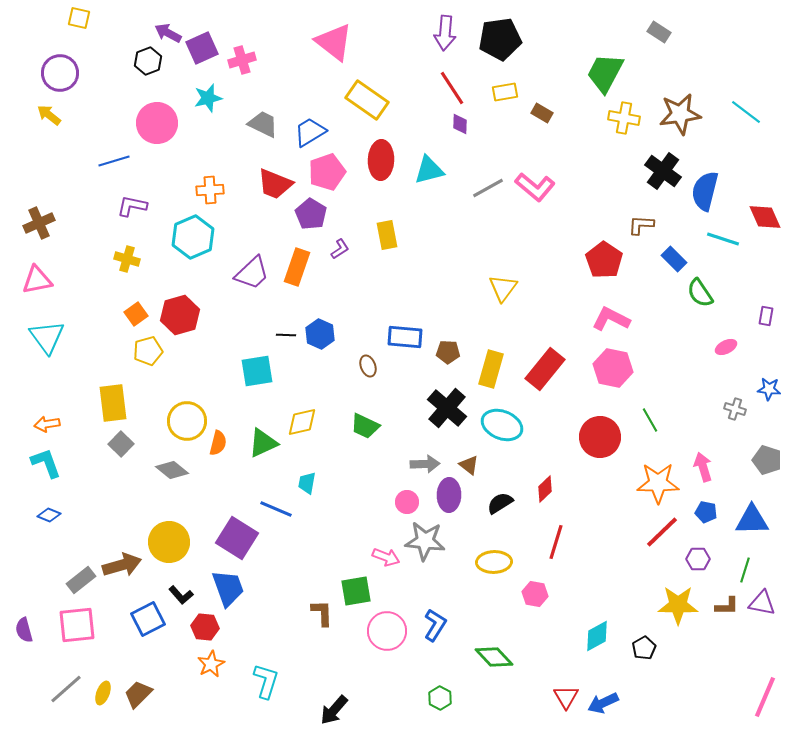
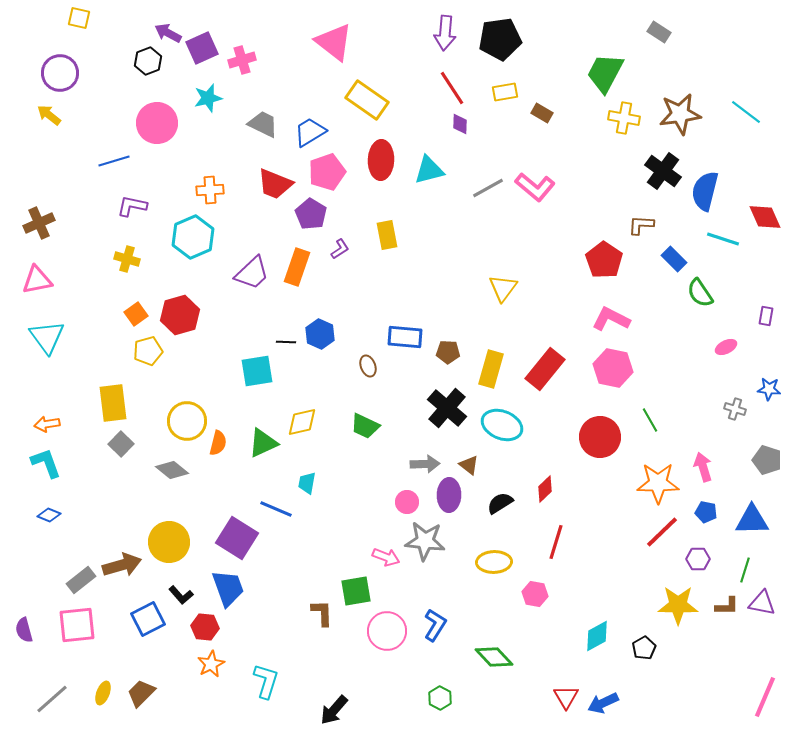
black line at (286, 335): moved 7 px down
gray line at (66, 689): moved 14 px left, 10 px down
brown trapezoid at (138, 694): moved 3 px right, 1 px up
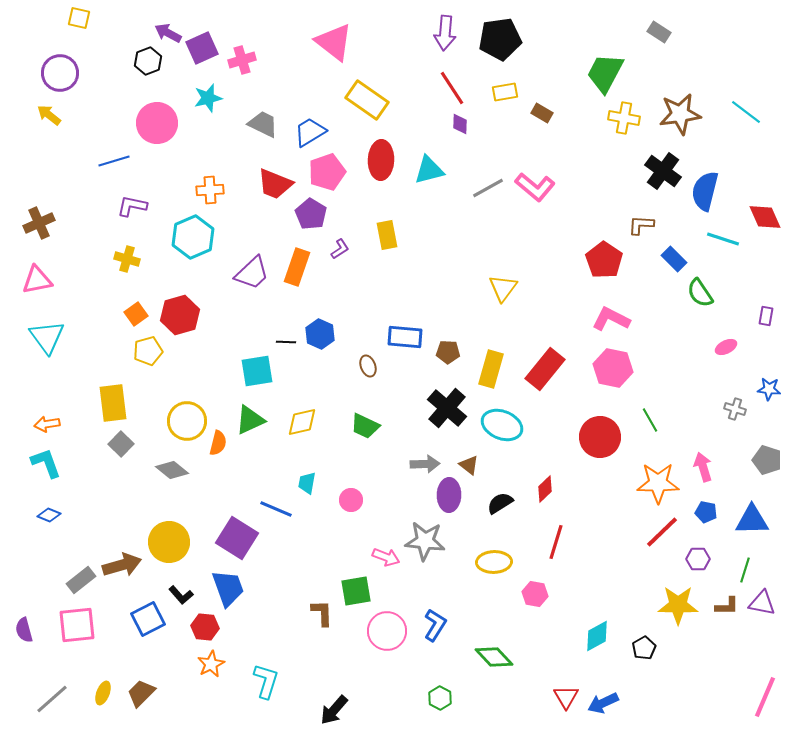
green triangle at (263, 443): moved 13 px left, 23 px up
pink circle at (407, 502): moved 56 px left, 2 px up
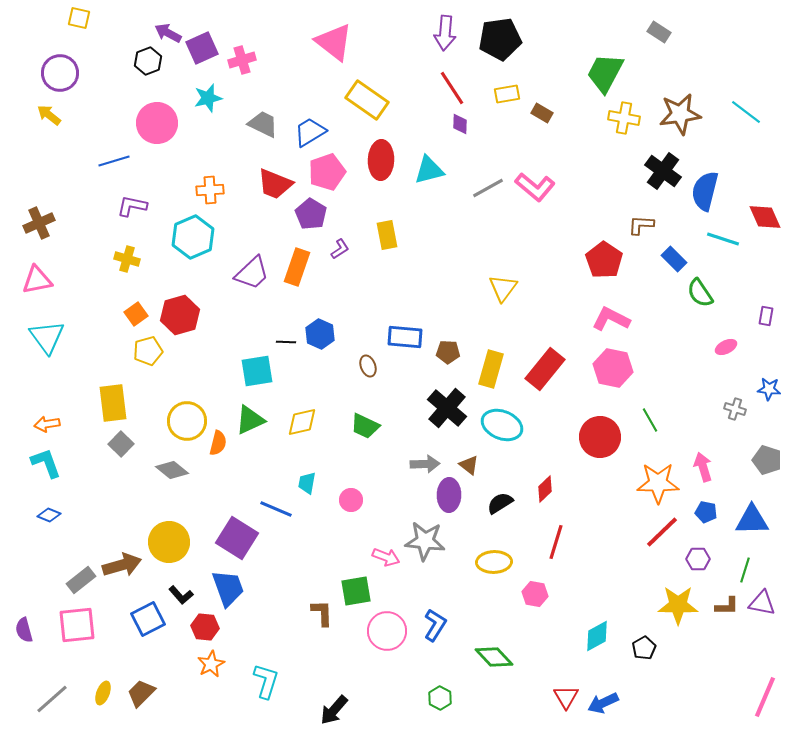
yellow rectangle at (505, 92): moved 2 px right, 2 px down
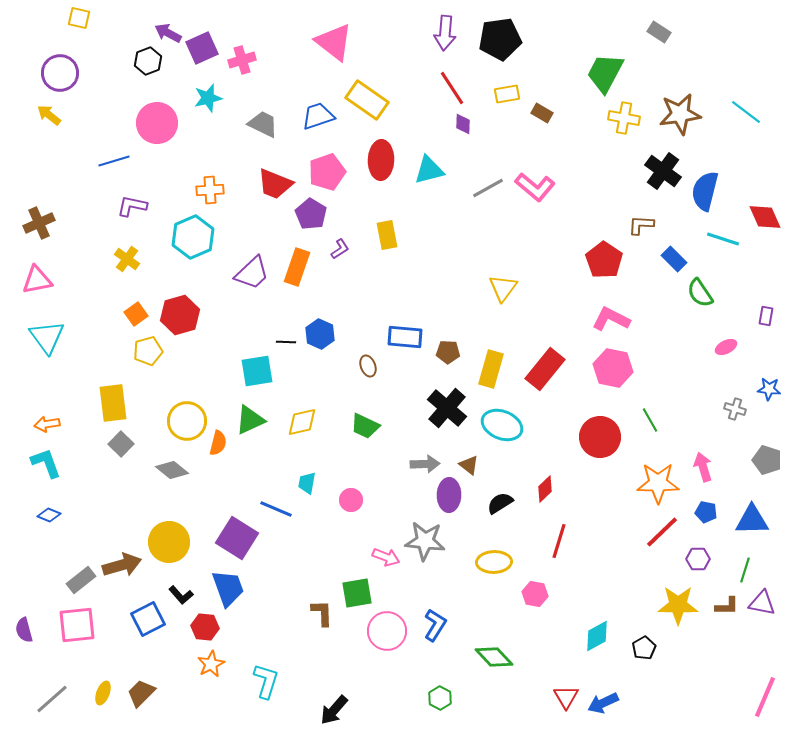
purple diamond at (460, 124): moved 3 px right
blue trapezoid at (310, 132): moved 8 px right, 16 px up; rotated 12 degrees clockwise
yellow cross at (127, 259): rotated 20 degrees clockwise
red line at (556, 542): moved 3 px right, 1 px up
green square at (356, 591): moved 1 px right, 2 px down
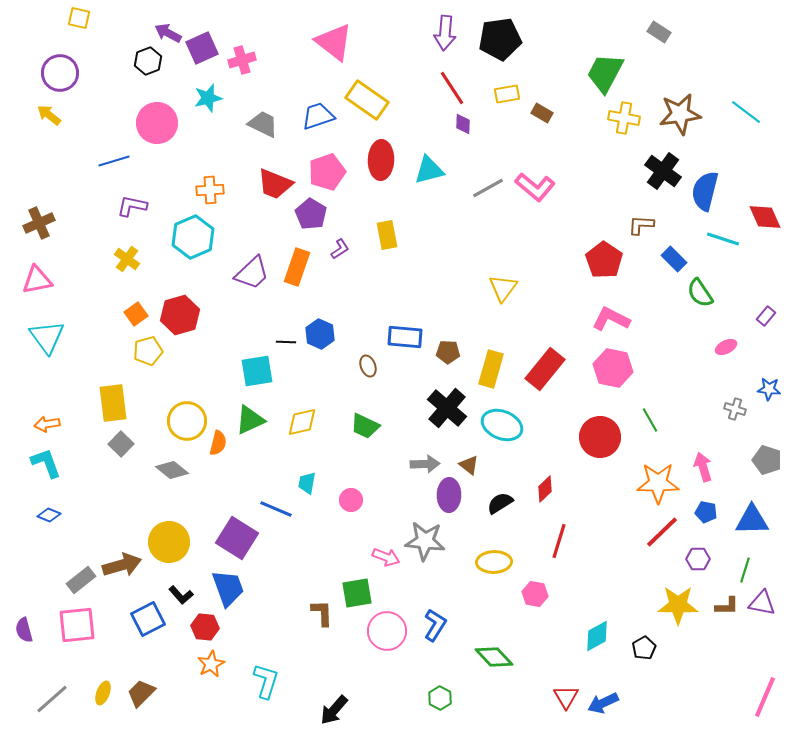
purple rectangle at (766, 316): rotated 30 degrees clockwise
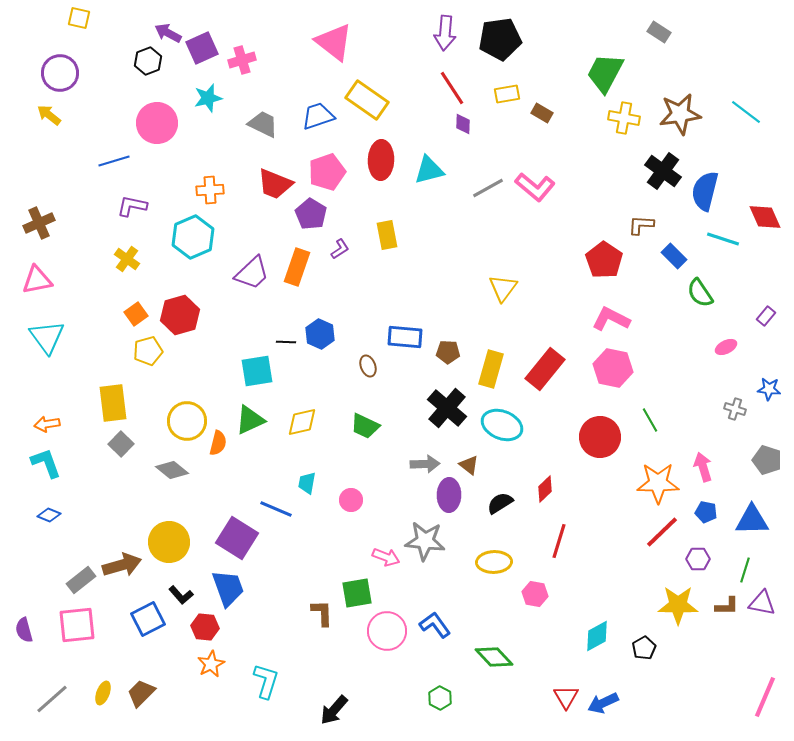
blue rectangle at (674, 259): moved 3 px up
blue L-shape at (435, 625): rotated 68 degrees counterclockwise
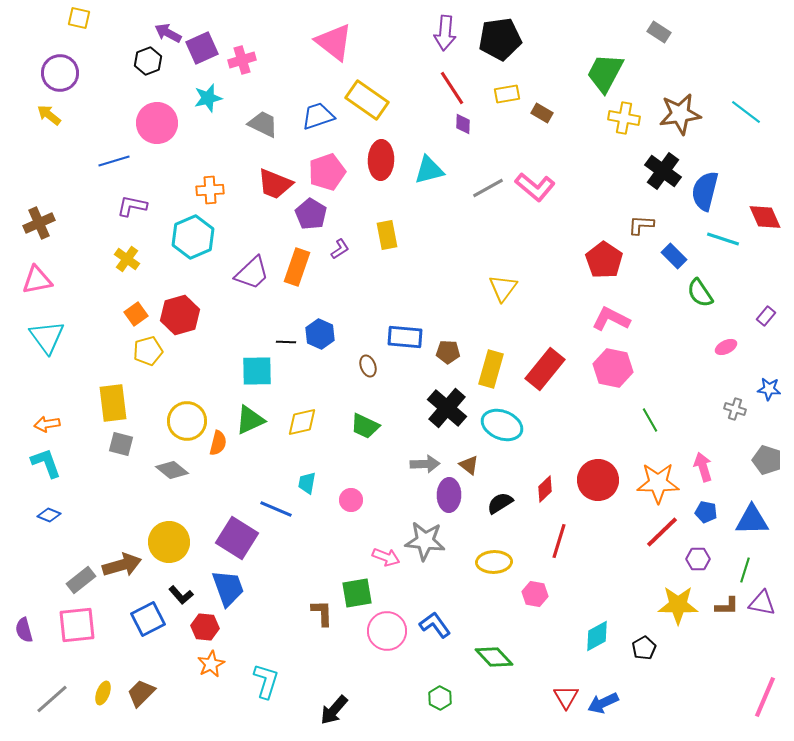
cyan square at (257, 371): rotated 8 degrees clockwise
red circle at (600, 437): moved 2 px left, 43 px down
gray square at (121, 444): rotated 30 degrees counterclockwise
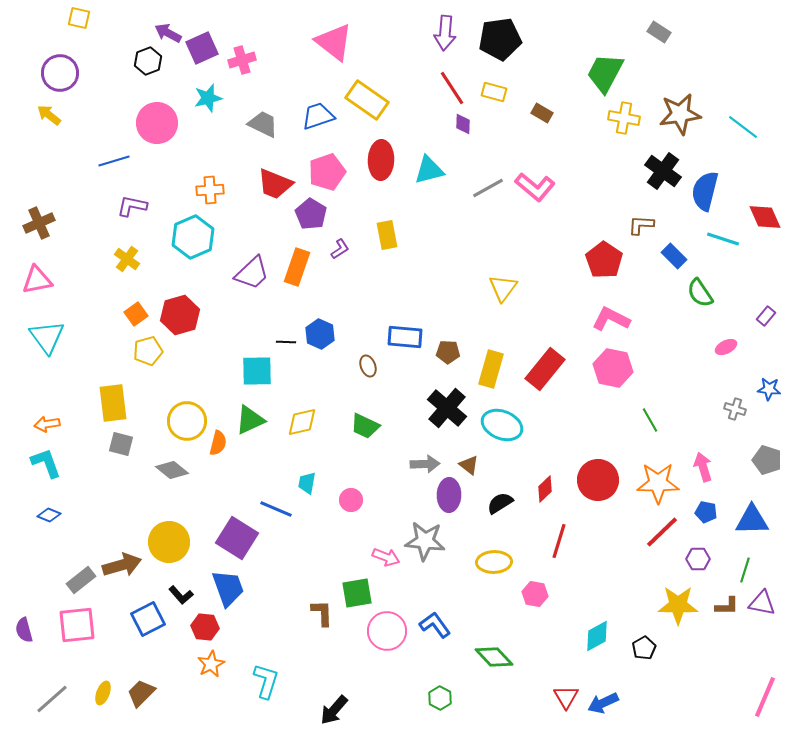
yellow rectangle at (507, 94): moved 13 px left, 2 px up; rotated 25 degrees clockwise
cyan line at (746, 112): moved 3 px left, 15 px down
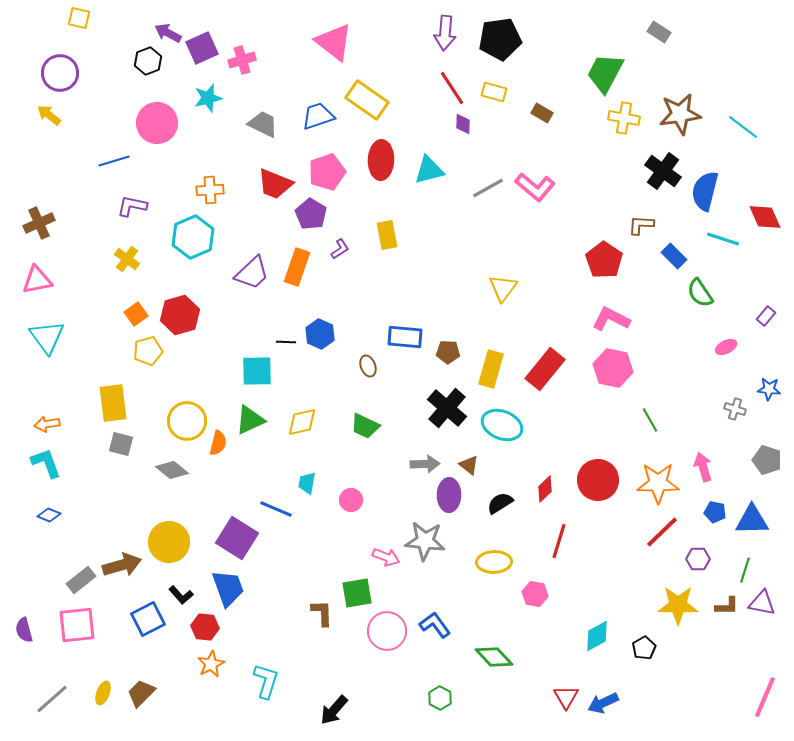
blue pentagon at (706, 512): moved 9 px right
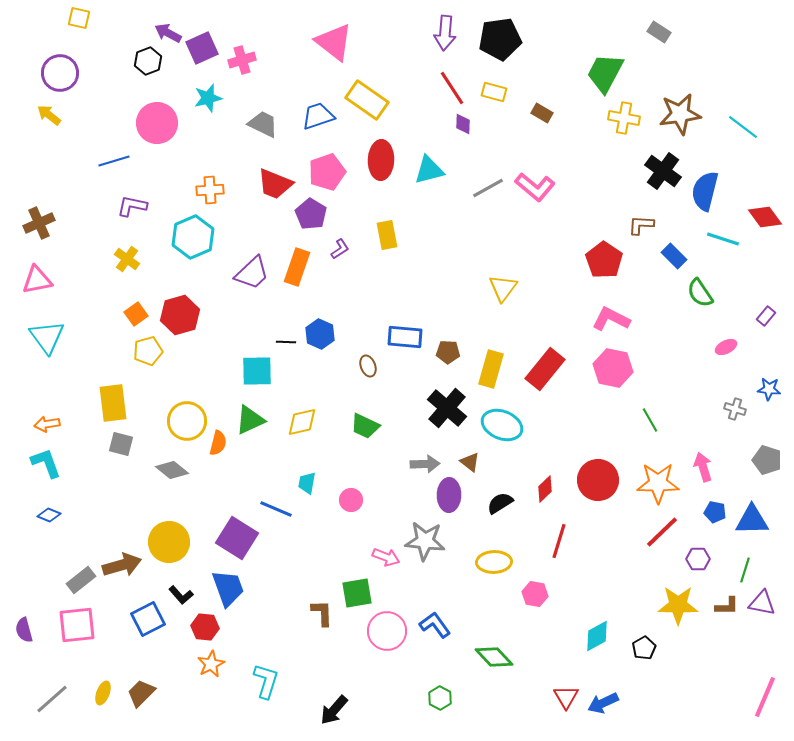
red diamond at (765, 217): rotated 12 degrees counterclockwise
brown triangle at (469, 465): moved 1 px right, 3 px up
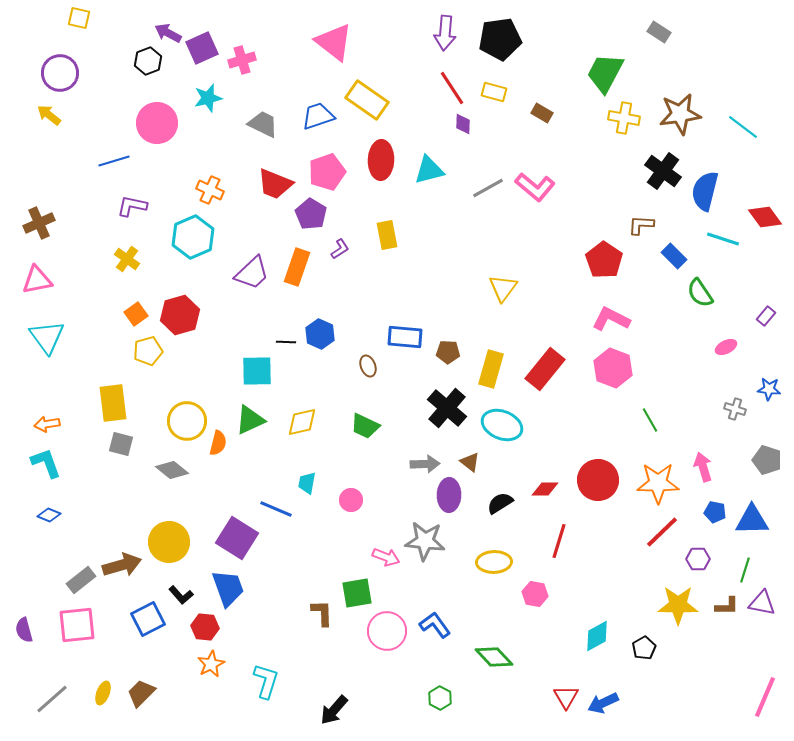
orange cross at (210, 190): rotated 28 degrees clockwise
pink hexagon at (613, 368): rotated 9 degrees clockwise
red diamond at (545, 489): rotated 44 degrees clockwise
